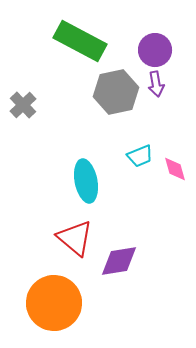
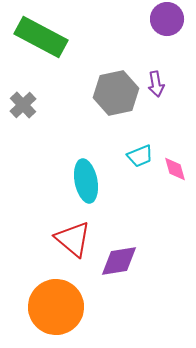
green rectangle: moved 39 px left, 4 px up
purple circle: moved 12 px right, 31 px up
gray hexagon: moved 1 px down
red triangle: moved 2 px left, 1 px down
orange circle: moved 2 px right, 4 px down
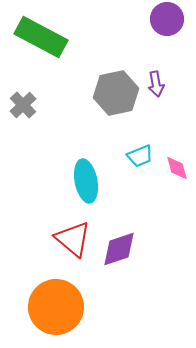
pink diamond: moved 2 px right, 1 px up
purple diamond: moved 12 px up; rotated 9 degrees counterclockwise
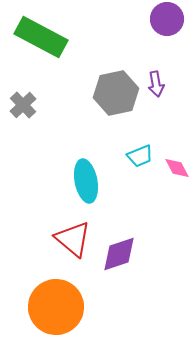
pink diamond: rotated 12 degrees counterclockwise
purple diamond: moved 5 px down
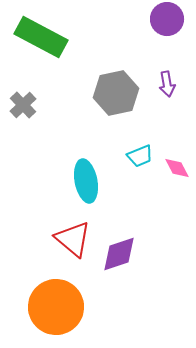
purple arrow: moved 11 px right
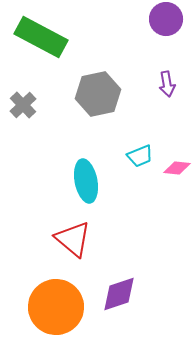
purple circle: moved 1 px left
gray hexagon: moved 18 px left, 1 px down
pink diamond: rotated 56 degrees counterclockwise
purple diamond: moved 40 px down
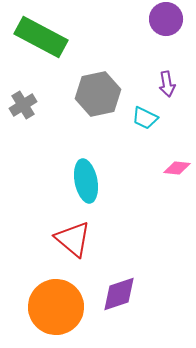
gray cross: rotated 12 degrees clockwise
cyan trapezoid: moved 5 px right, 38 px up; rotated 48 degrees clockwise
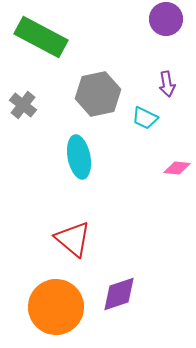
gray cross: rotated 20 degrees counterclockwise
cyan ellipse: moved 7 px left, 24 px up
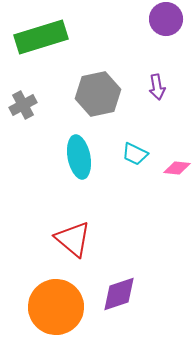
green rectangle: rotated 45 degrees counterclockwise
purple arrow: moved 10 px left, 3 px down
gray cross: rotated 24 degrees clockwise
cyan trapezoid: moved 10 px left, 36 px down
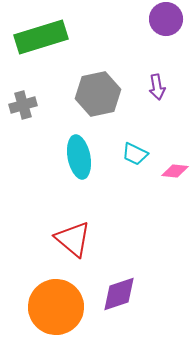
gray cross: rotated 12 degrees clockwise
pink diamond: moved 2 px left, 3 px down
